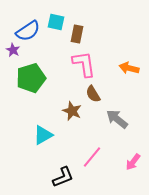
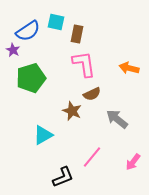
brown semicircle: moved 1 px left; rotated 84 degrees counterclockwise
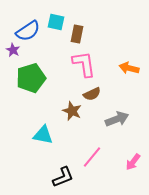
gray arrow: rotated 120 degrees clockwise
cyan triangle: rotated 40 degrees clockwise
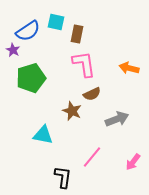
black L-shape: rotated 60 degrees counterclockwise
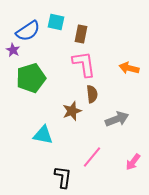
brown rectangle: moved 4 px right
brown semicircle: rotated 72 degrees counterclockwise
brown star: rotated 30 degrees clockwise
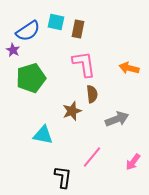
brown rectangle: moved 3 px left, 5 px up
